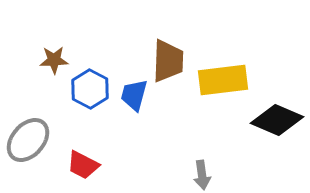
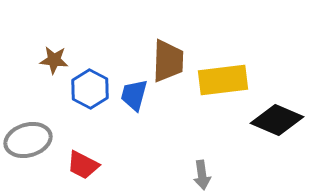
brown star: rotated 8 degrees clockwise
gray ellipse: rotated 33 degrees clockwise
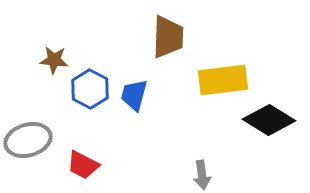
brown trapezoid: moved 24 px up
black diamond: moved 8 px left; rotated 9 degrees clockwise
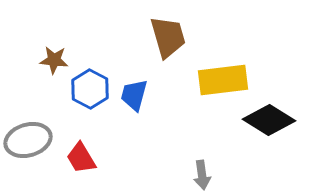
brown trapezoid: rotated 18 degrees counterclockwise
red trapezoid: moved 2 px left, 7 px up; rotated 32 degrees clockwise
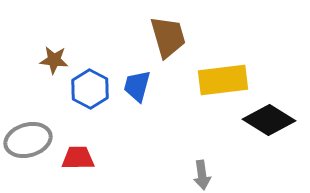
blue trapezoid: moved 3 px right, 9 px up
red trapezoid: moved 3 px left; rotated 120 degrees clockwise
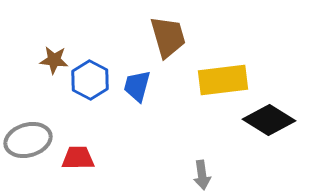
blue hexagon: moved 9 px up
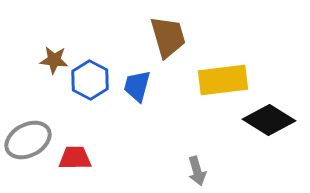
gray ellipse: rotated 12 degrees counterclockwise
red trapezoid: moved 3 px left
gray arrow: moved 5 px left, 4 px up; rotated 8 degrees counterclockwise
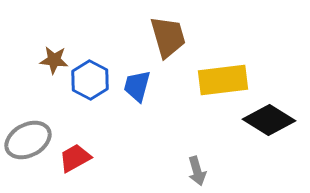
red trapezoid: rotated 28 degrees counterclockwise
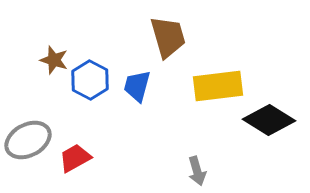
brown star: rotated 12 degrees clockwise
yellow rectangle: moved 5 px left, 6 px down
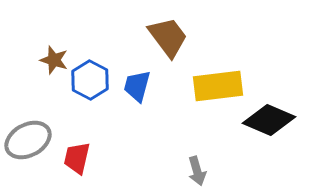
brown trapezoid: rotated 21 degrees counterclockwise
black diamond: rotated 9 degrees counterclockwise
red trapezoid: moved 2 px right; rotated 48 degrees counterclockwise
